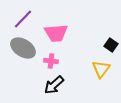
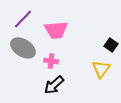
pink trapezoid: moved 3 px up
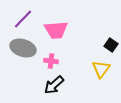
gray ellipse: rotated 15 degrees counterclockwise
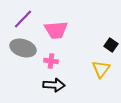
black arrow: rotated 135 degrees counterclockwise
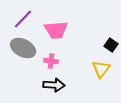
gray ellipse: rotated 10 degrees clockwise
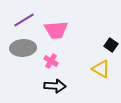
purple line: moved 1 px right, 1 px down; rotated 15 degrees clockwise
gray ellipse: rotated 30 degrees counterclockwise
pink cross: rotated 24 degrees clockwise
yellow triangle: rotated 36 degrees counterclockwise
black arrow: moved 1 px right, 1 px down
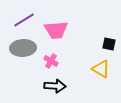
black square: moved 2 px left, 1 px up; rotated 24 degrees counterclockwise
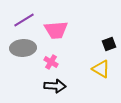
black square: rotated 32 degrees counterclockwise
pink cross: moved 1 px down
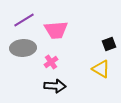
pink cross: rotated 24 degrees clockwise
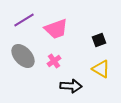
pink trapezoid: moved 1 px up; rotated 15 degrees counterclockwise
black square: moved 10 px left, 4 px up
gray ellipse: moved 8 px down; rotated 50 degrees clockwise
pink cross: moved 3 px right, 1 px up
black arrow: moved 16 px right
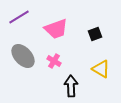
purple line: moved 5 px left, 3 px up
black square: moved 4 px left, 6 px up
pink cross: rotated 24 degrees counterclockwise
black arrow: rotated 95 degrees counterclockwise
